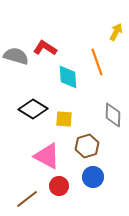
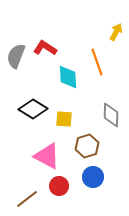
gray semicircle: rotated 85 degrees counterclockwise
gray diamond: moved 2 px left
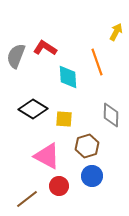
blue circle: moved 1 px left, 1 px up
